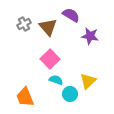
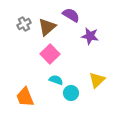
brown triangle: moved 1 px left; rotated 30 degrees clockwise
pink square: moved 5 px up
yellow triangle: moved 9 px right, 1 px up
cyan circle: moved 1 px right, 1 px up
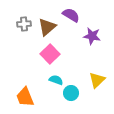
gray cross: rotated 24 degrees clockwise
purple star: moved 2 px right
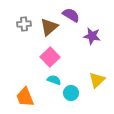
brown triangle: moved 2 px right
pink square: moved 3 px down
cyan semicircle: moved 2 px left
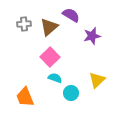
purple star: rotated 24 degrees counterclockwise
cyan semicircle: moved 1 px right, 2 px up
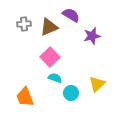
brown triangle: rotated 18 degrees clockwise
yellow triangle: moved 4 px down
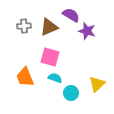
gray cross: moved 2 px down
purple star: moved 5 px left, 5 px up; rotated 30 degrees clockwise
pink square: rotated 30 degrees counterclockwise
orange trapezoid: moved 20 px up
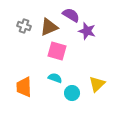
gray cross: rotated 24 degrees clockwise
pink square: moved 7 px right, 6 px up
orange trapezoid: moved 1 px left, 10 px down; rotated 20 degrees clockwise
cyan circle: moved 1 px right
